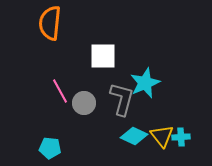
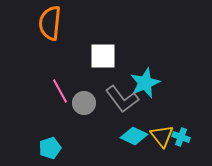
gray L-shape: rotated 128 degrees clockwise
cyan cross: rotated 24 degrees clockwise
cyan pentagon: rotated 25 degrees counterclockwise
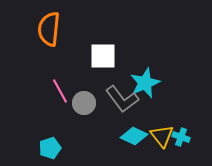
orange semicircle: moved 1 px left, 6 px down
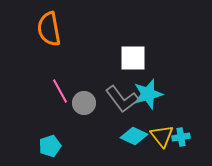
orange semicircle: rotated 16 degrees counterclockwise
white square: moved 30 px right, 2 px down
cyan star: moved 3 px right, 11 px down; rotated 8 degrees clockwise
cyan cross: rotated 30 degrees counterclockwise
cyan pentagon: moved 2 px up
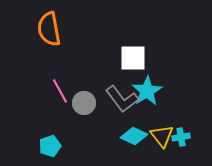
cyan star: moved 1 px left, 3 px up; rotated 16 degrees counterclockwise
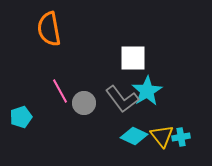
cyan pentagon: moved 29 px left, 29 px up
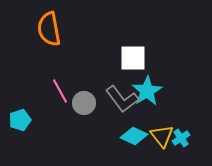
cyan pentagon: moved 1 px left, 3 px down
cyan cross: moved 1 px down; rotated 24 degrees counterclockwise
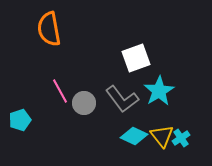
white square: moved 3 px right; rotated 20 degrees counterclockwise
cyan star: moved 12 px right
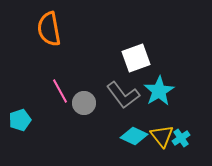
gray L-shape: moved 1 px right, 4 px up
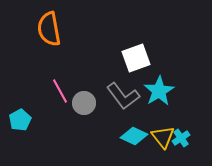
gray L-shape: moved 1 px down
cyan pentagon: rotated 10 degrees counterclockwise
yellow triangle: moved 1 px right, 1 px down
